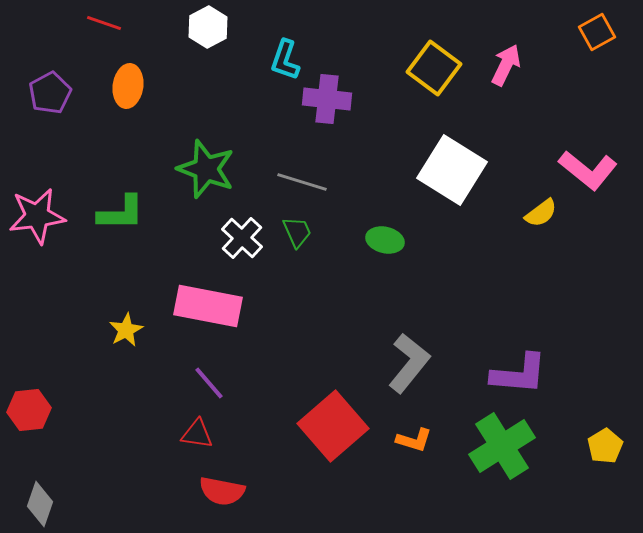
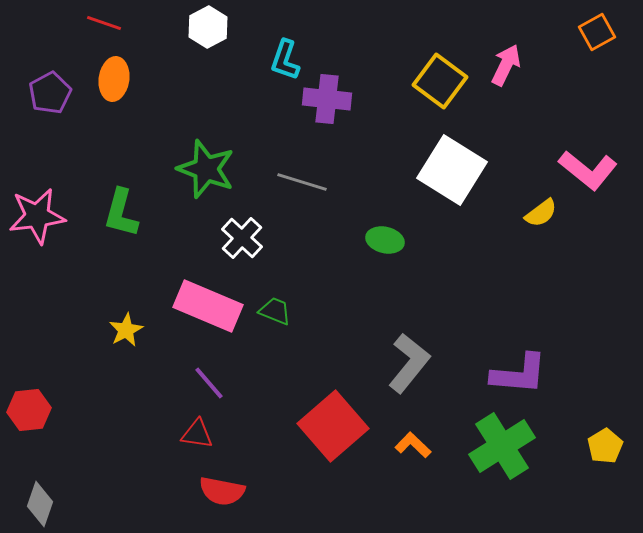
yellow square: moved 6 px right, 13 px down
orange ellipse: moved 14 px left, 7 px up
green L-shape: rotated 105 degrees clockwise
green trapezoid: moved 22 px left, 79 px down; rotated 44 degrees counterclockwise
pink rectangle: rotated 12 degrees clockwise
orange L-shape: moved 1 px left, 5 px down; rotated 153 degrees counterclockwise
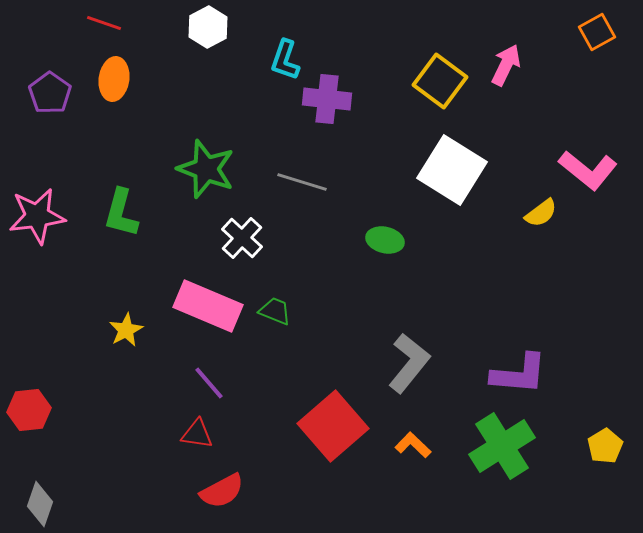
purple pentagon: rotated 9 degrees counterclockwise
red semicircle: rotated 39 degrees counterclockwise
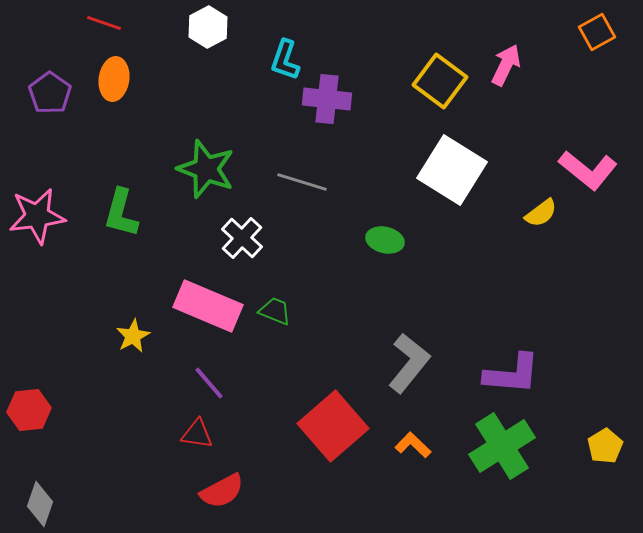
yellow star: moved 7 px right, 6 px down
purple L-shape: moved 7 px left
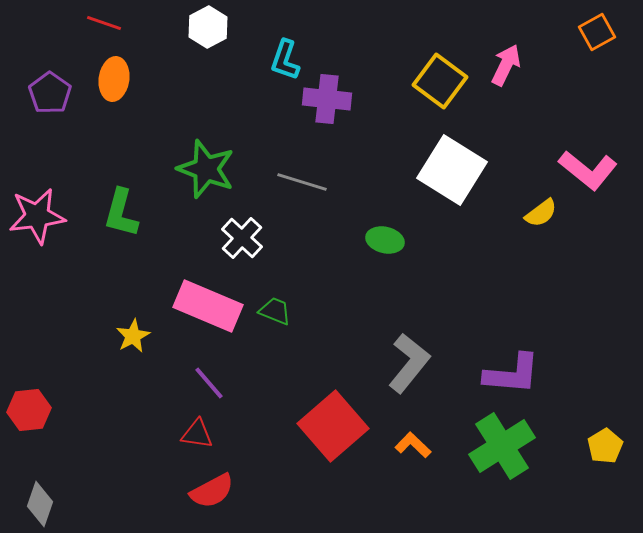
red semicircle: moved 10 px left
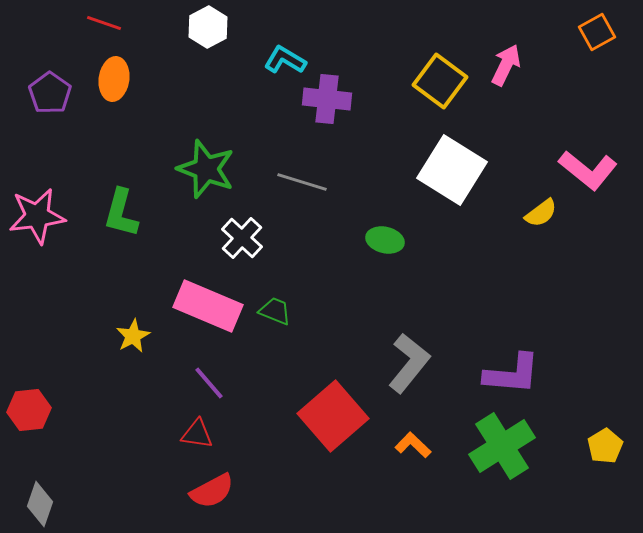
cyan L-shape: rotated 102 degrees clockwise
red square: moved 10 px up
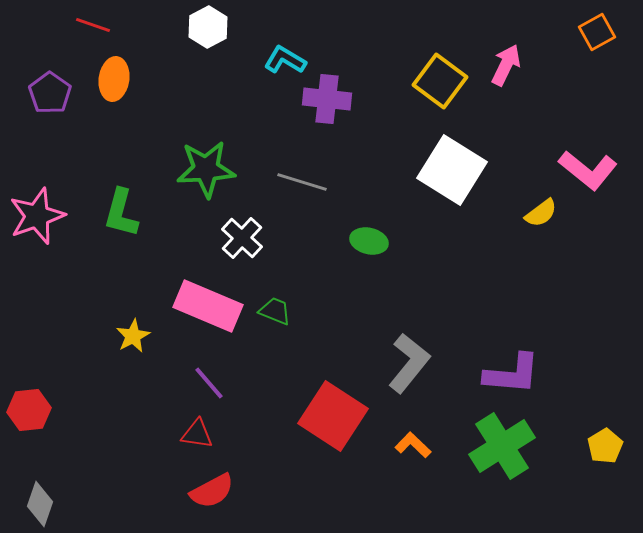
red line: moved 11 px left, 2 px down
green star: rotated 24 degrees counterclockwise
pink star: rotated 12 degrees counterclockwise
green ellipse: moved 16 px left, 1 px down
red square: rotated 16 degrees counterclockwise
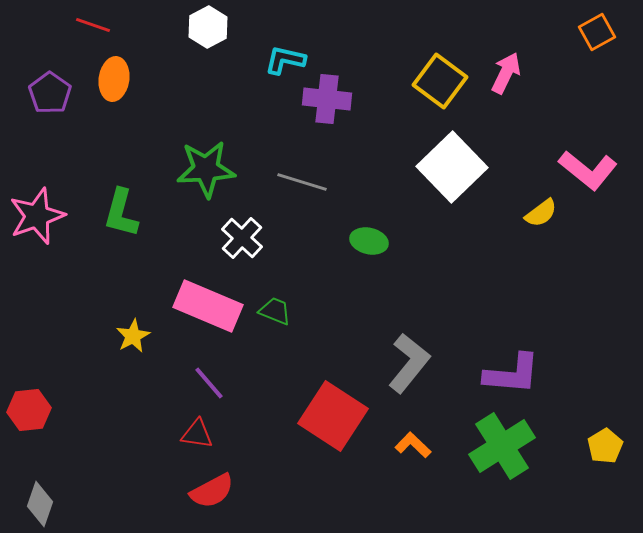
cyan L-shape: rotated 18 degrees counterclockwise
pink arrow: moved 8 px down
white square: moved 3 px up; rotated 14 degrees clockwise
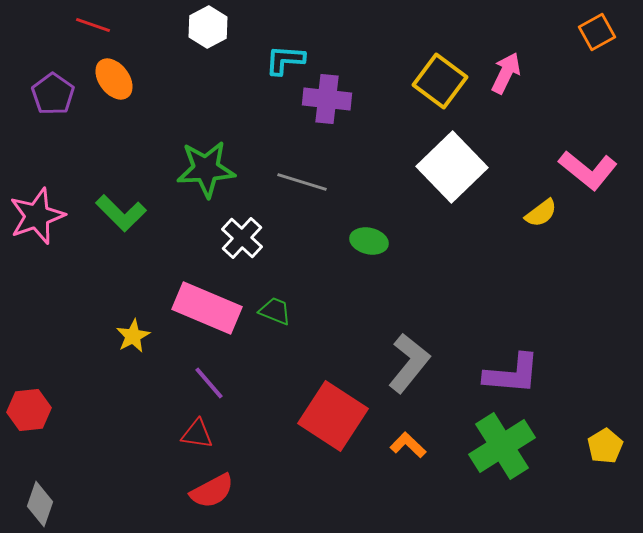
cyan L-shape: rotated 9 degrees counterclockwise
orange ellipse: rotated 45 degrees counterclockwise
purple pentagon: moved 3 px right, 1 px down
green L-shape: rotated 60 degrees counterclockwise
pink rectangle: moved 1 px left, 2 px down
orange L-shape: moved 5 px left
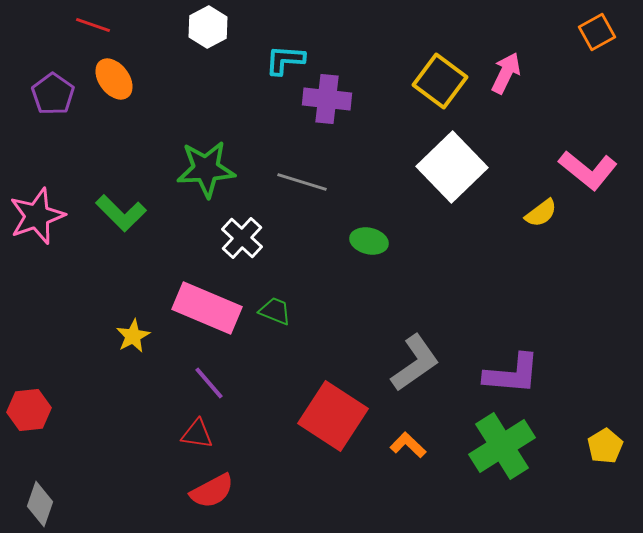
gray L-shape: moved 6 px right; rotated 16 degrees clockwise
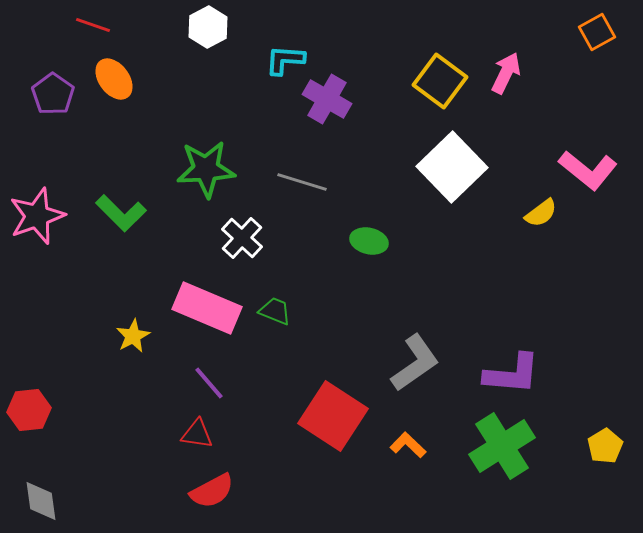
purple cross: rotated 24 degrees clockwise
gray diamond: moved 1 px right, 3 px up; rotated 27 degrees counterclockwise
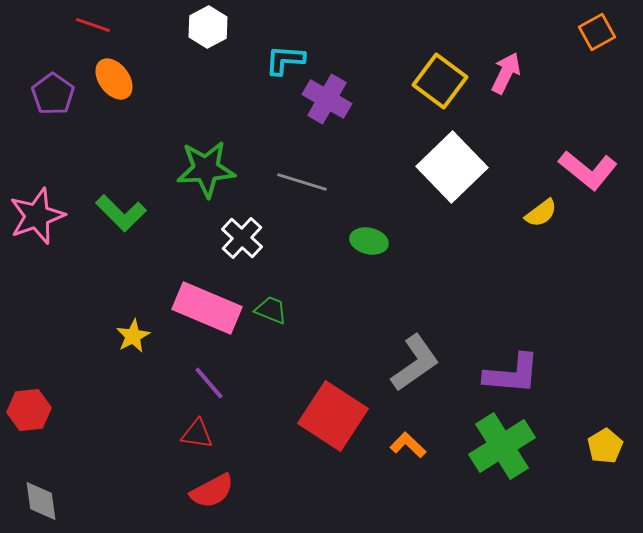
green trapezoid: moved 4 px left, 1 px up
